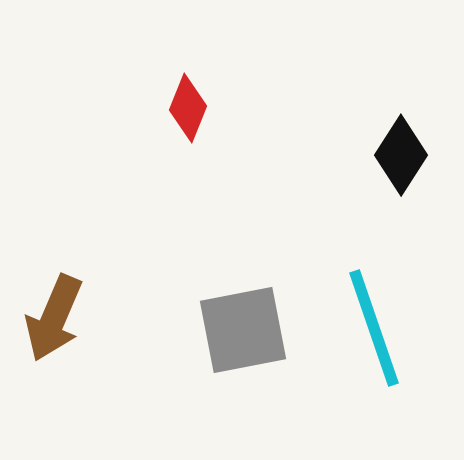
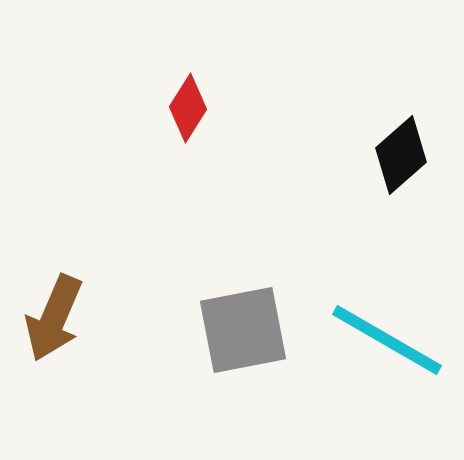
red diamond: rotated 10 degrees clockwise
black diamond: rotated 16 degrees clockwise
cyan line: moved 13 px right, 12 px down; rotated 41 degrees counterclockwise
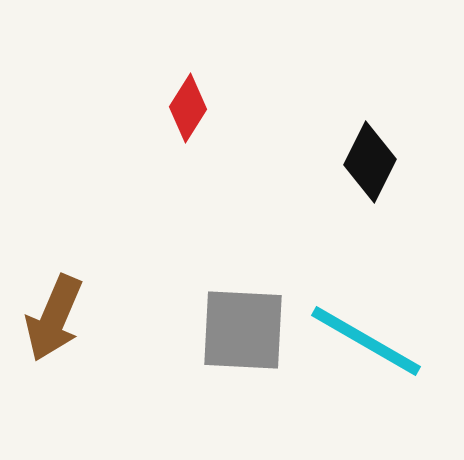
black diamond: moved 31 px left, 7 px down; rotated 22 degrees counterclockwise
gray square: rotated 14 degrees clockwise
cyan line: moved 21 px left, 1 px down
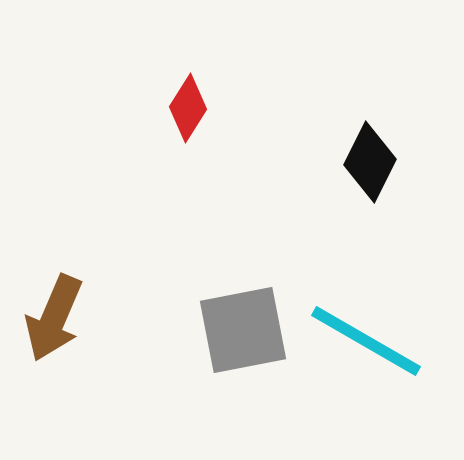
gray square: rotated 14 degrees counterclockwise
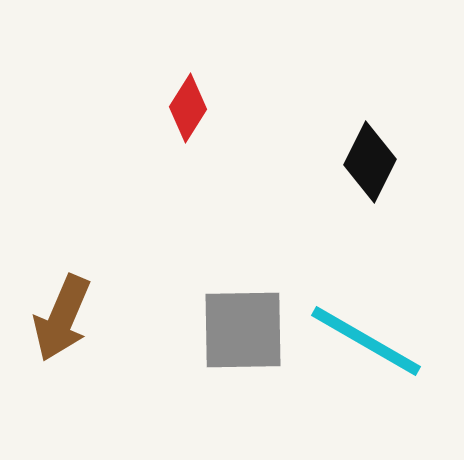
brown arrow: moved 8 px right
gray square: rotated 10 degrees clockwise
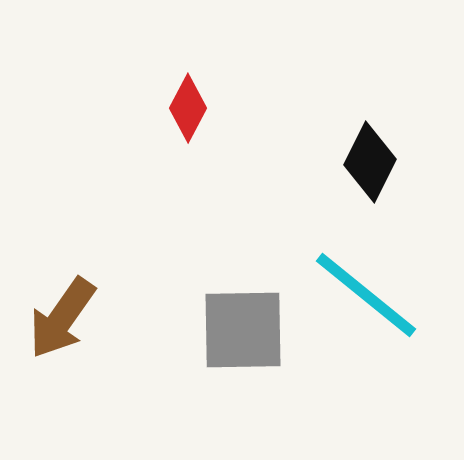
red diamond: rotated 4 degrees counterclockwise
brown arrow: rotated 12 degrees clockwise
cyan line: moved 46 px up; rotated 9 degrees clockwise
